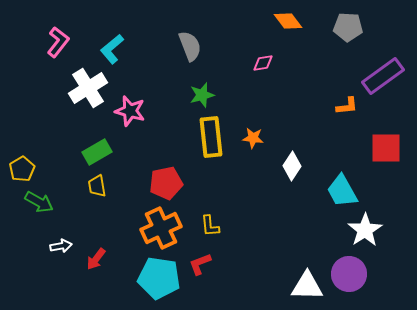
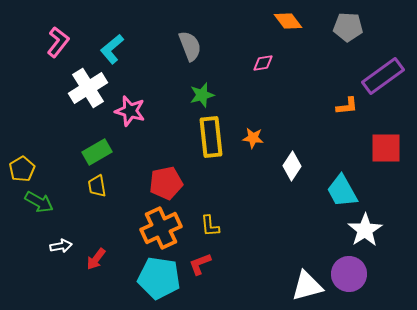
white triangle: rotated 16 degrees counterclockwise
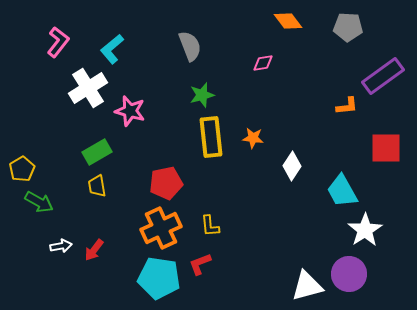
red arrow: moved 2 px left, 9 px up
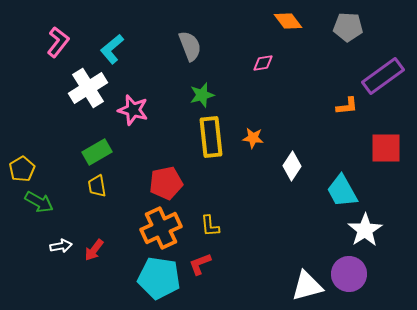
pink star: moved 3 px right, 1 px up
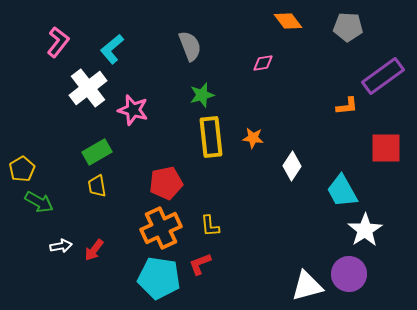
white cross: rotated 6 degrees counterclockwise
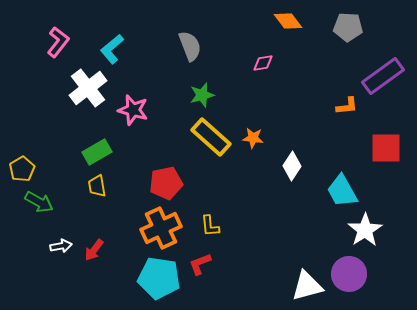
yellow rectangle: rotated 42 degrees counterclockwise
